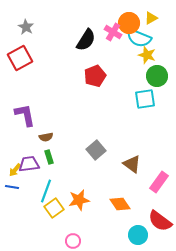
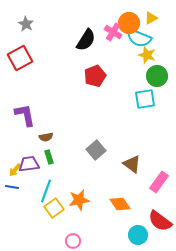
gray star: moved 3 px up
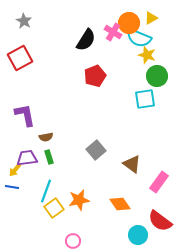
gray star: moved 2 px left, 3 px up
purple trapezoid: moved 2 px left, 6 px up
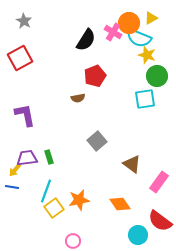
brown semicircle: moved 32 px right, 39 px up
gray square: moved 1 px right, 9 px up
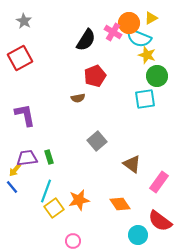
blue line: rotated 40 degrees clockwise
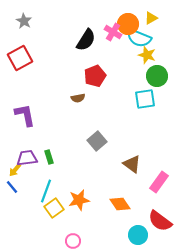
orange circle: moved 1 px left, 1 px down
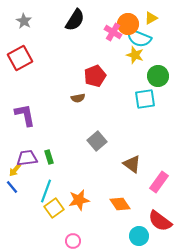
black semicircle: moved 11 px left, 20 px up
yellow star: moved 12 px left
green circle: moved 1 px right
cyan circle: moved 1 px right, 1 px down
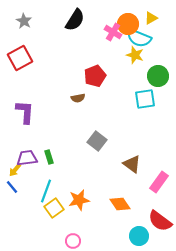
purple L-shape: moved 3 px up; rotated 15 degrees clockwise
gray square: rotated 12 degrees counterclockwise
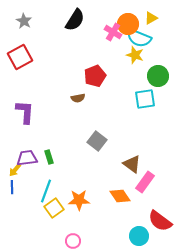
red square: moved 1 px up
pink rectangle: moved 14 px left
blue line: rotated 40 degrees clockwise
orange star: rotated 10 degrees clockwise
orange diamond: moved 8 px up
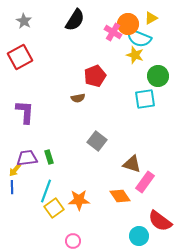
brown triangle: rotated 18 degrees counterclockwise
